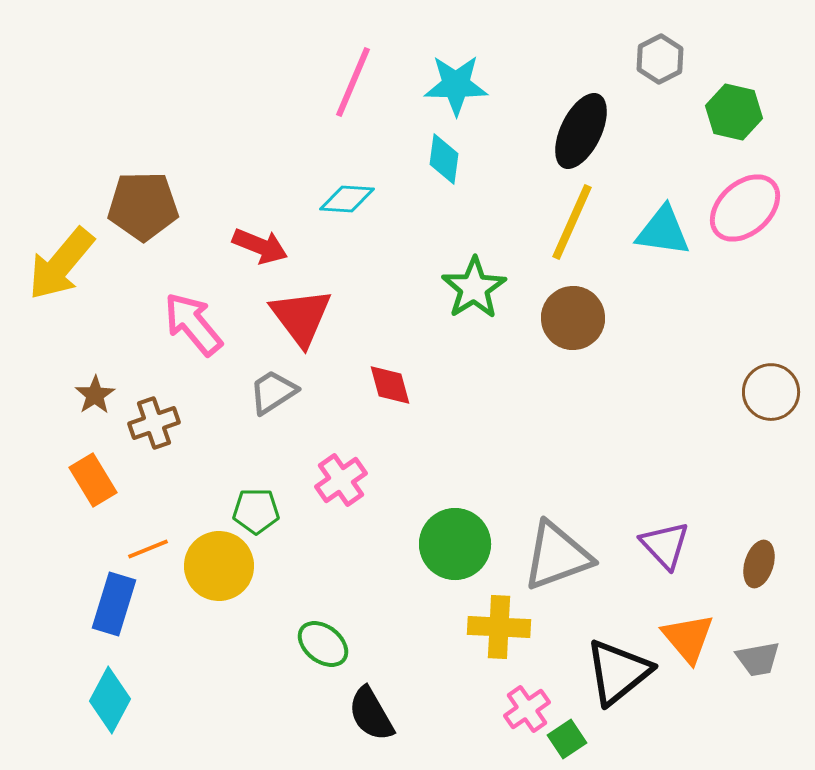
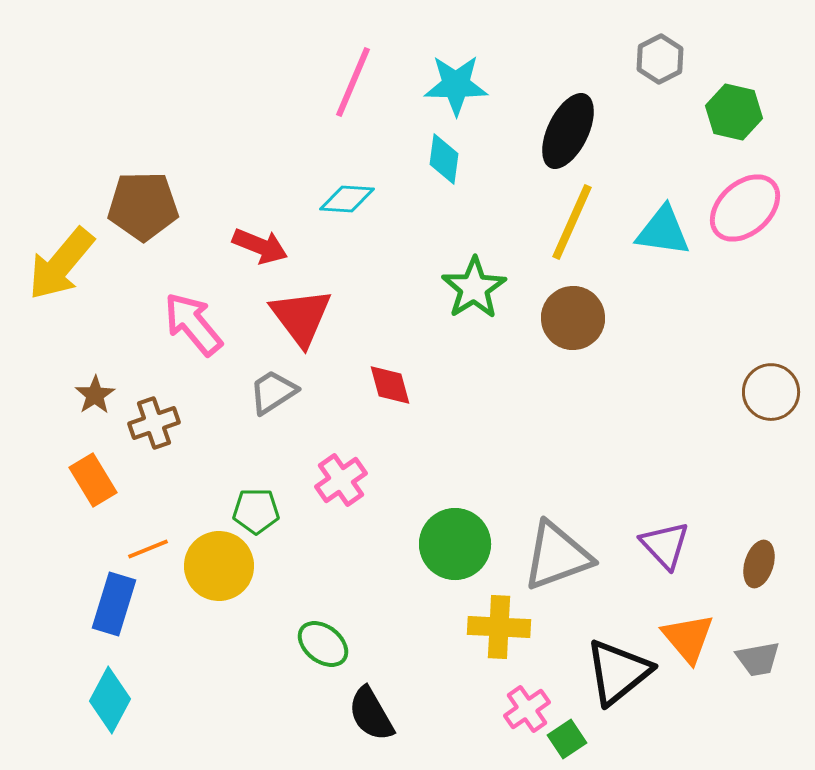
black ellipse at (581, 131): moved 13 px left
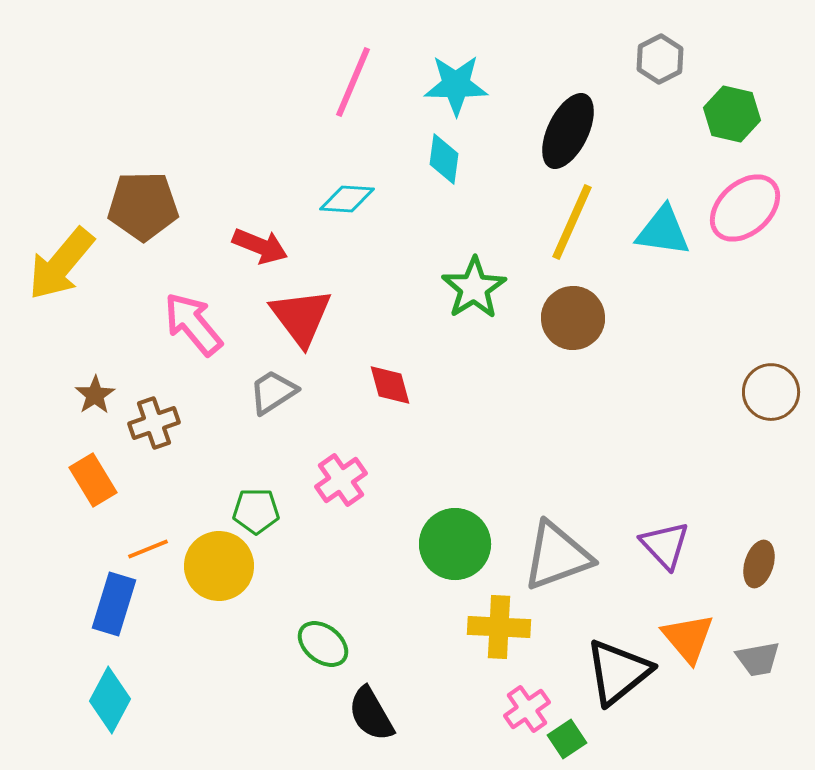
green hexagon at (734, 112): moved 2 px left, 2 px down
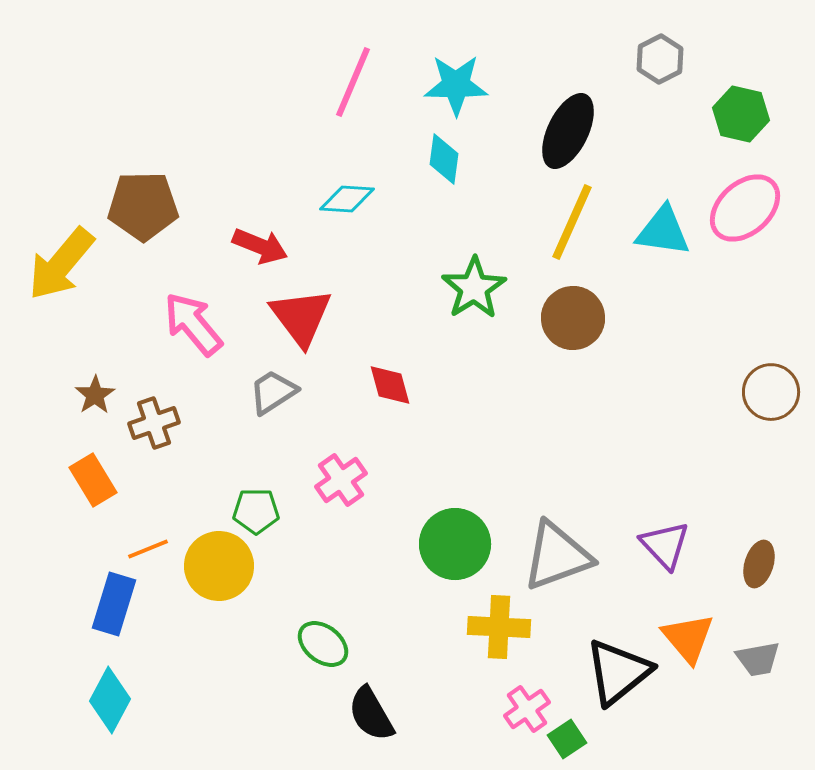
green hexagon at (732, 114): moved 9 px right
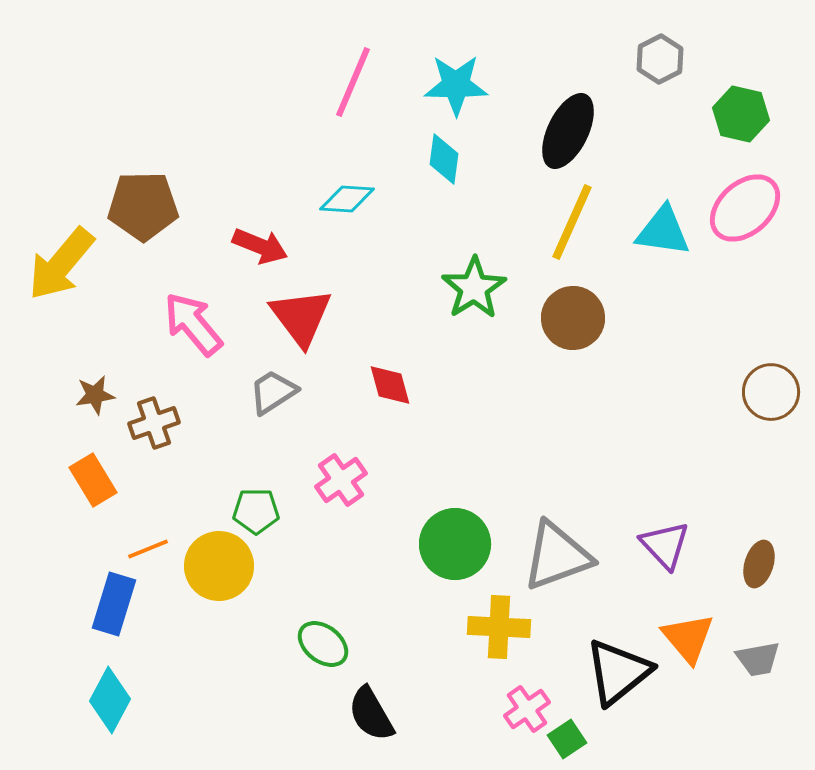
brown star at (95, 395): rotated 24 degrees clockwise
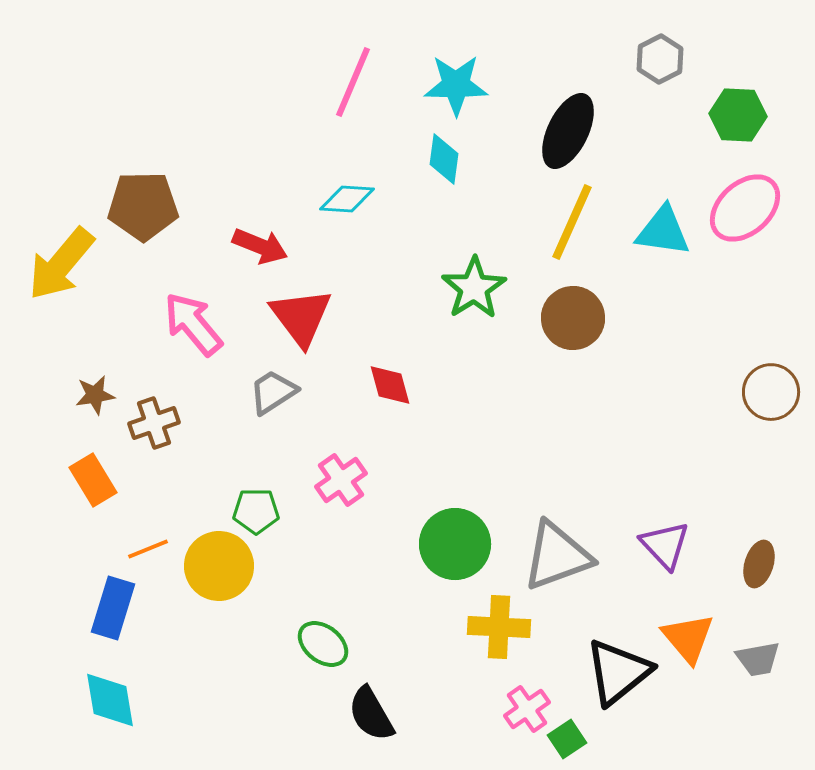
green hexagon at (741, 114): moved 3 px left, 1 px down; rotated 10 degrees counterclockwise
blue rectangle at (114, 604): moved 1 px left, 4 px down
cyan diamond at (110, 700): rotated 38 degrees counterclockwise
